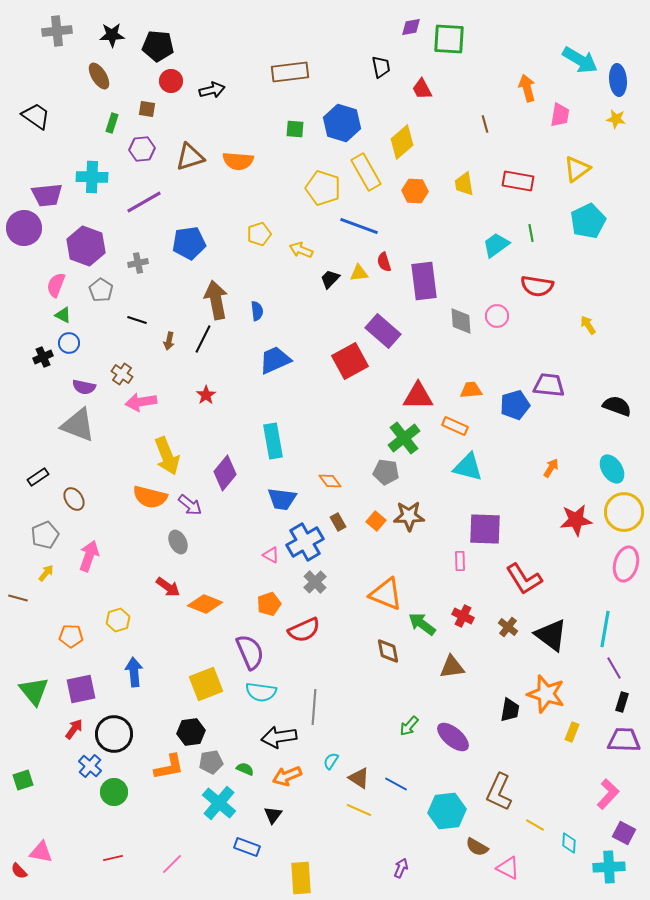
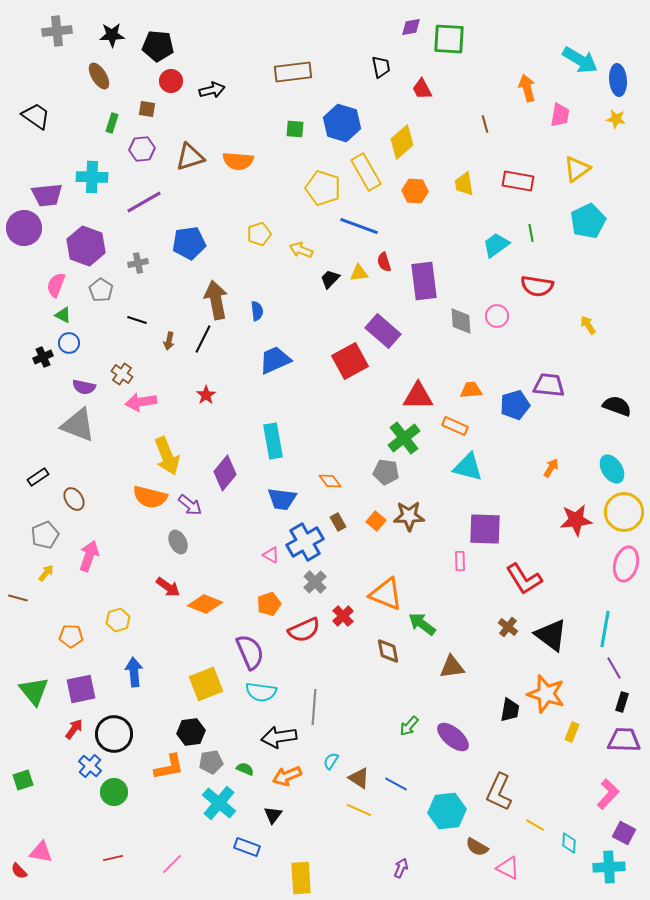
brown rectangle at (290, 72): moved 3 px right
red cross at (463, 616): moved 120 px left; rotated 20 degrees clockwise
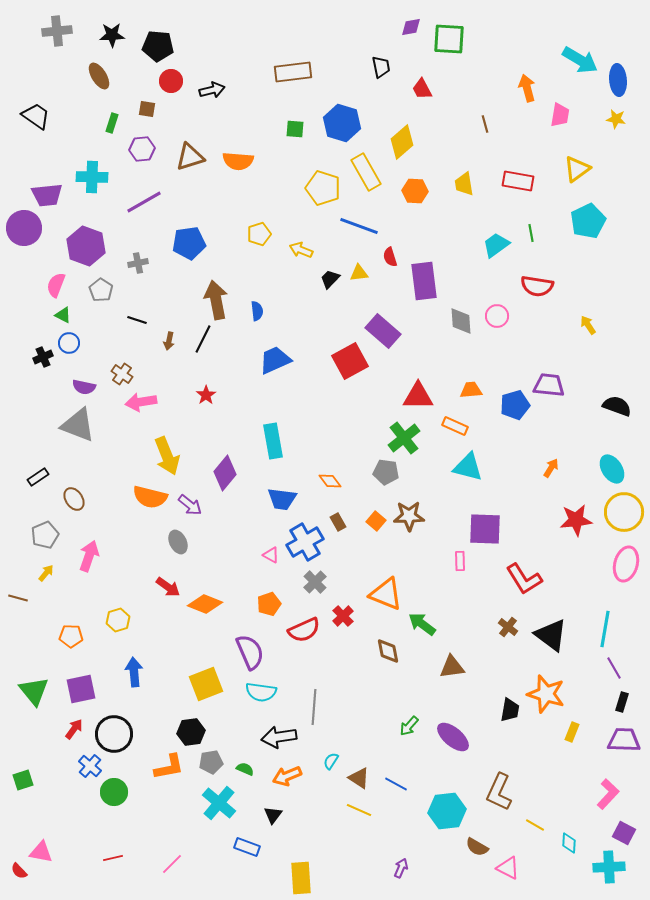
red semicircle at (384, 262): moved 6 px right, 5 px up
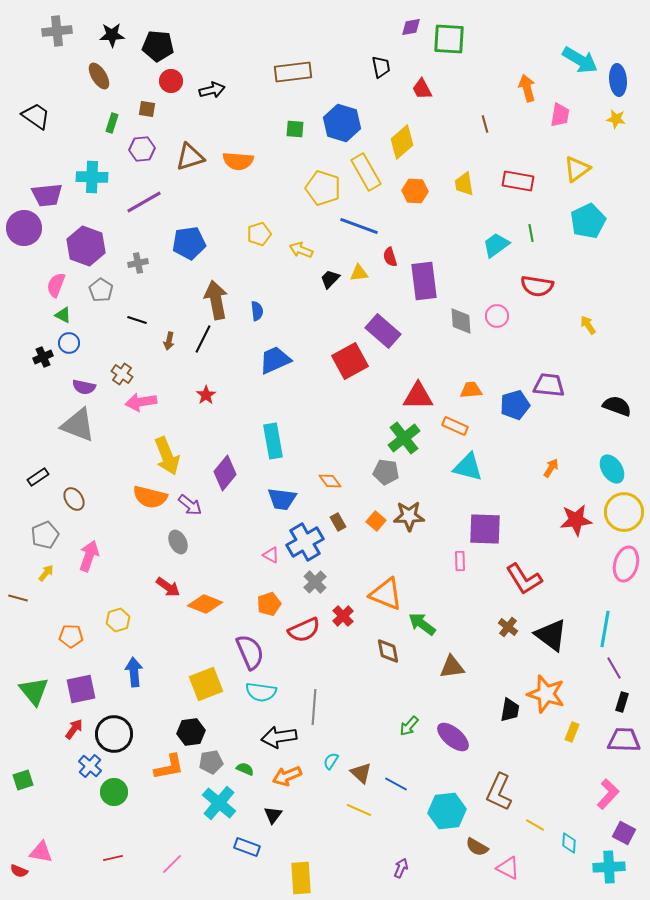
brown triangle at (359, 778): moved 2 px right, 5 px up; rotated 10 degrees clockwise
red semicircle at (19, 871): rotated 24 degrees counterclockwise
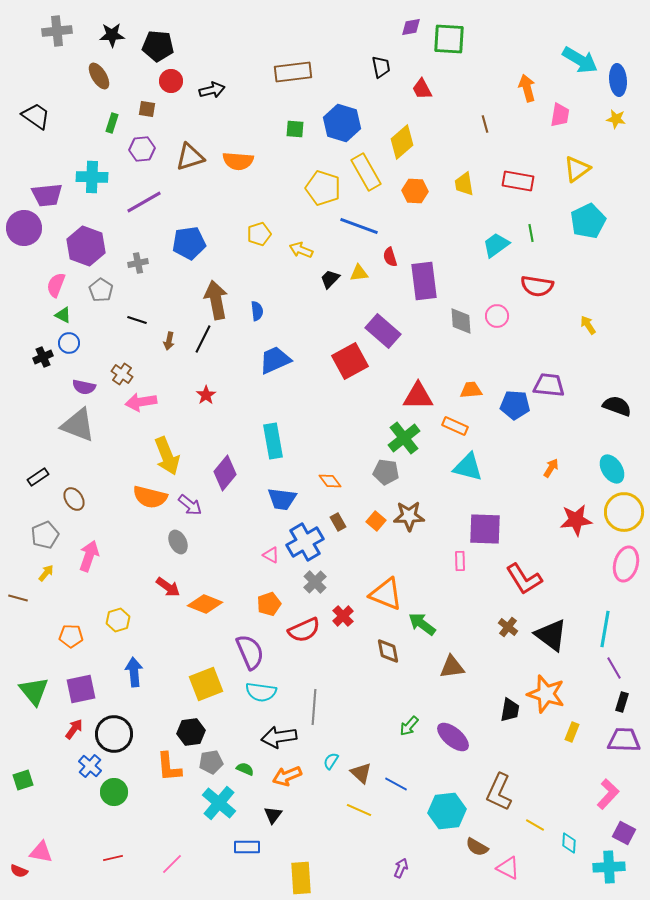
blue pentagon at (515, 405): rotated 20 degrees clockwise
orange L-shape at (169, 767): rotated 96 degrees clockwise
blue rectangle at (247, 847): rotated 20 degrees counterclockwise
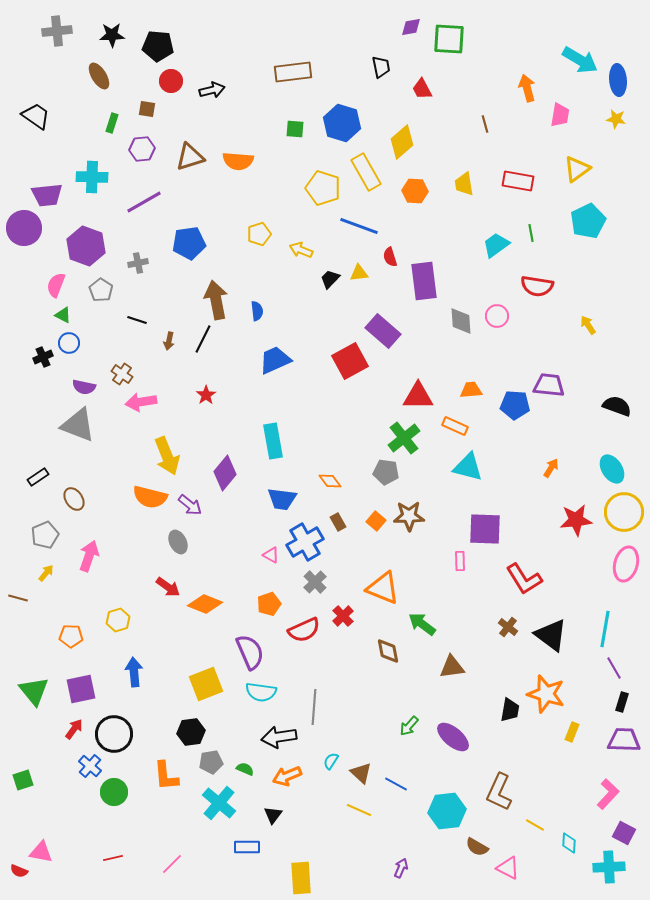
orange triangle at (386, 594): moved 3 px left, 6 px up
orange L-shape at (169, 767): moved 3 px left, 9 px down
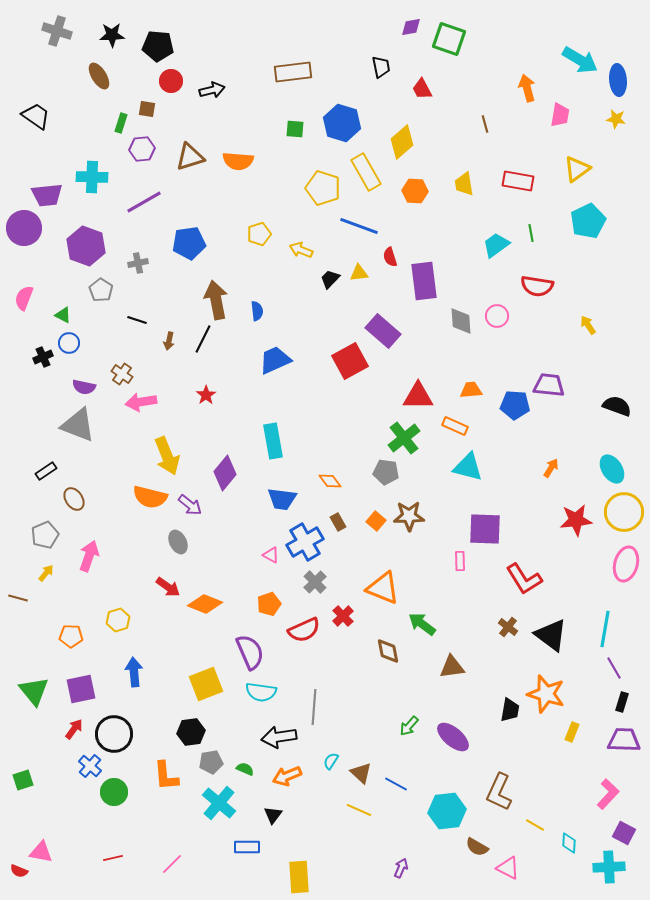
gray cross at (57, 31): rotated 24 degrees clockwise
green square at (449, 39): rotated 16 degrees clockwise
green rectangle at (112, 123): moved 9 px right
pink semicircle at (56, 285): moved 32 px left, 13 px down
black rectangle at (38, 477): moved 8 px right, 6 px up
yellow rectangle at (301, 878): moved 2 px left, 1 px up
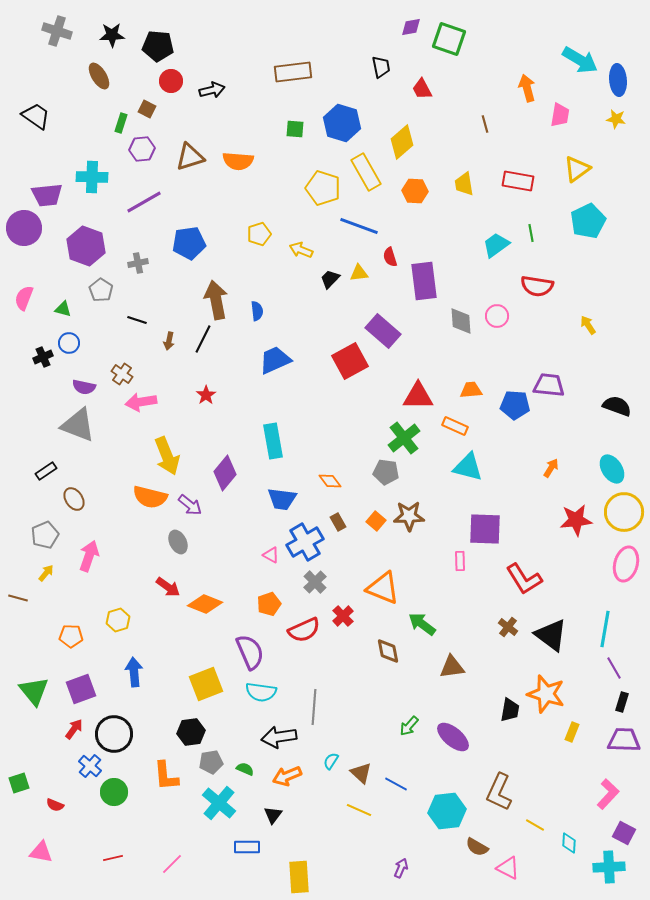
brown square at (147, 109): rotated 18 degrees clockwise
green triangle at (63, 315): moved 6 px up; rotated 12 degrees counterclockwise
purple square at (81, 689): rotated 8 degrees counterclockwise
green square at (23, 780): moved 4 px left, 3 px down
red semicircle at (19, 871): moved 36 px right, 66 px up
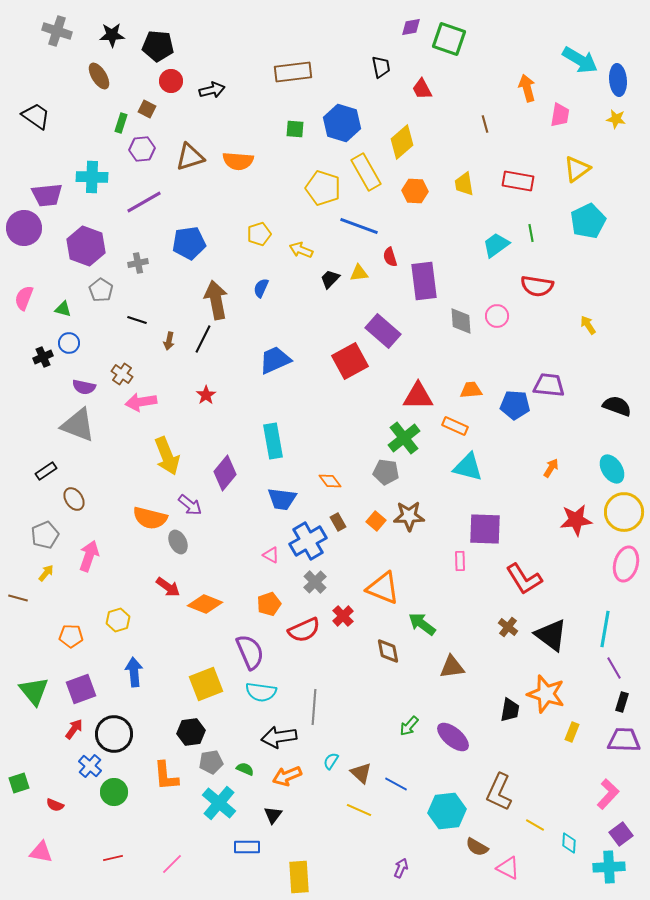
blue semicircle at (257, 311): moved 4 px right, 23 px up; rotated 150 degrees counterclockwise
orange semicircle at (150, 497): moved 21 px down
blue cross at (305, 542): moved 3 px right, 1 px up
purple square at (624, 833): moved 3 px left, 1 px down; rotated 25 degrees clockwise
